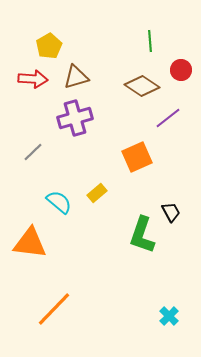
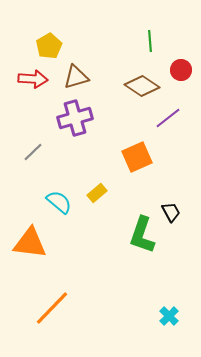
orange line: moved 2 px left, 1 px up
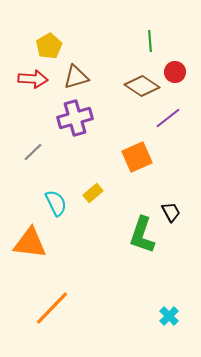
red circle: moved 6 px left, 2 px down
yellow rectangle: moved 4 px left
cyan semicircle: moved 3 px left, 1 px down; rotated 24 degrees clockwise
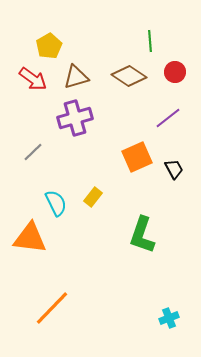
red arrow: rotated 32 degrees clockwise
brown diamond: moved 13 px left, 10 px up
yellow rectangle: moved 4 px down; rotated 12 degrees counterclockwise
black trapezoid: moved 3 px right, 43 px up
orange triangle: moved 5 px up
cyan cross: moved 2 px down; rotated 24 degrees clockwise
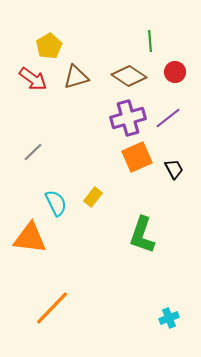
purple cross: moved 53 px right
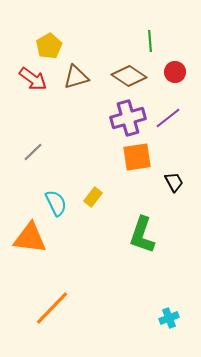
orange square: rotated 16 degrees clockwise
black trapezoid: moved 13 px down
